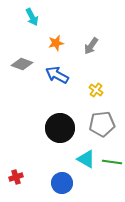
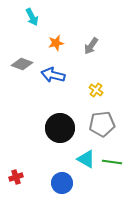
blue arrow: moved 4 px left; rotated 15 degrees counterclockwise
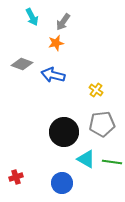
gray arrow: moved 28 px left, 24 px up
black circle: moved 4 px right, 4 px down
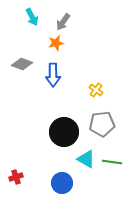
blue arrow: rotated 105 degrees counterclockwise
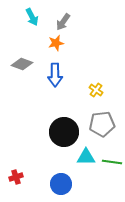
blue arrow: moved 2 px right
cyan triangle: moved 2 px up; rotated 30 degrees counterclockwise
blue circle: moved 1 px left, 1 px down
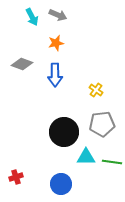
gray arrow: moved 5 px left, 7 px up; rotated 102 degrees counterclockwise
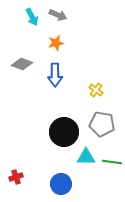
gray pentagon: rotated 15 degrees clockwise
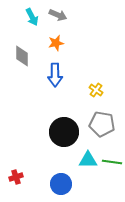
gray diamond: moved 8 px up; rotated 70 degrees clockwise
cyan triangle: moved 2 px right, 3 px down
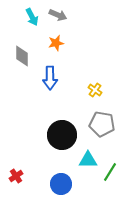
blue arrow: moved 5 px left, 3 px down
yellow cross: moved 1 px left
black circle: moved 2 px left, 3 px down
green line: moved 2 px left, 10 px down; rotated 66 degrees counterclockwise
red cross: moved 1 px up; rotated 16 degrees counterclockwise
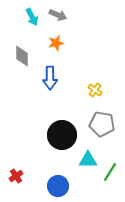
blue circle: moved 3 px left, 2 px down
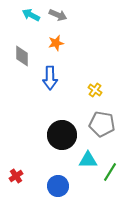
cyan arrow: moved 1 px left, 2 px up; rotated 144 degrees clockwise
